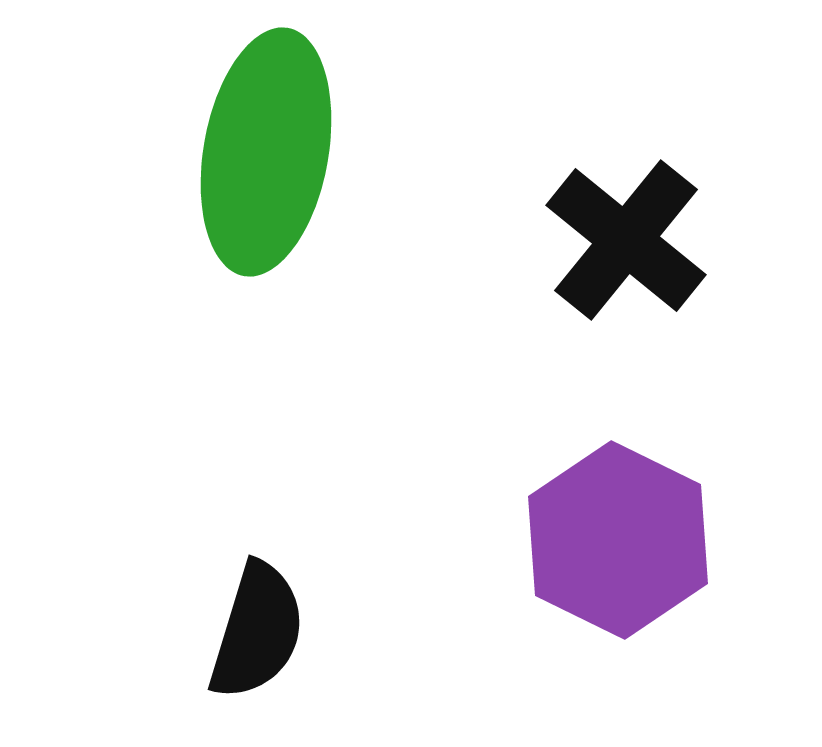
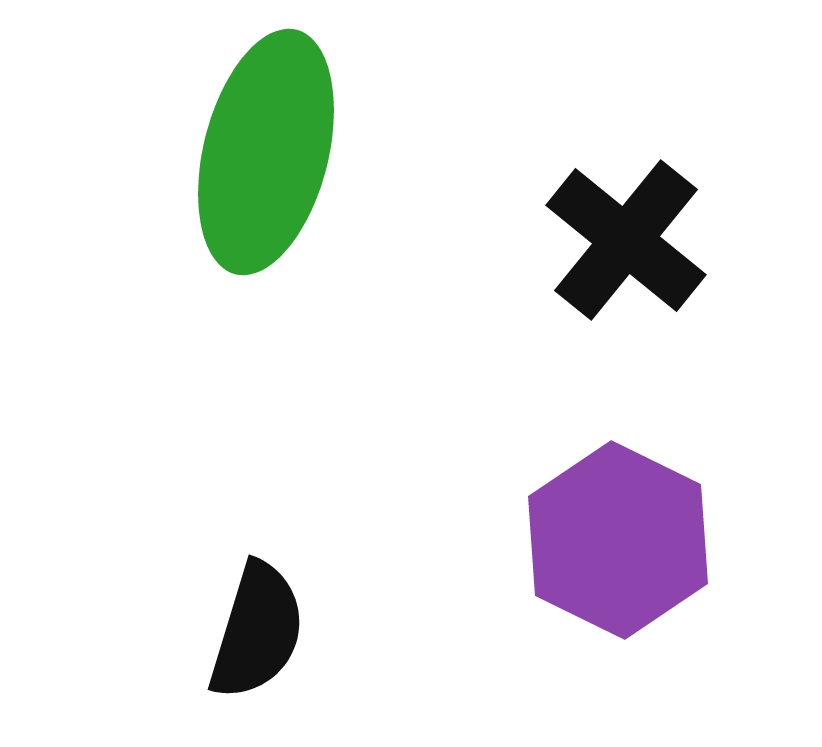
green ellipse: rotated 4 degrees clockwise
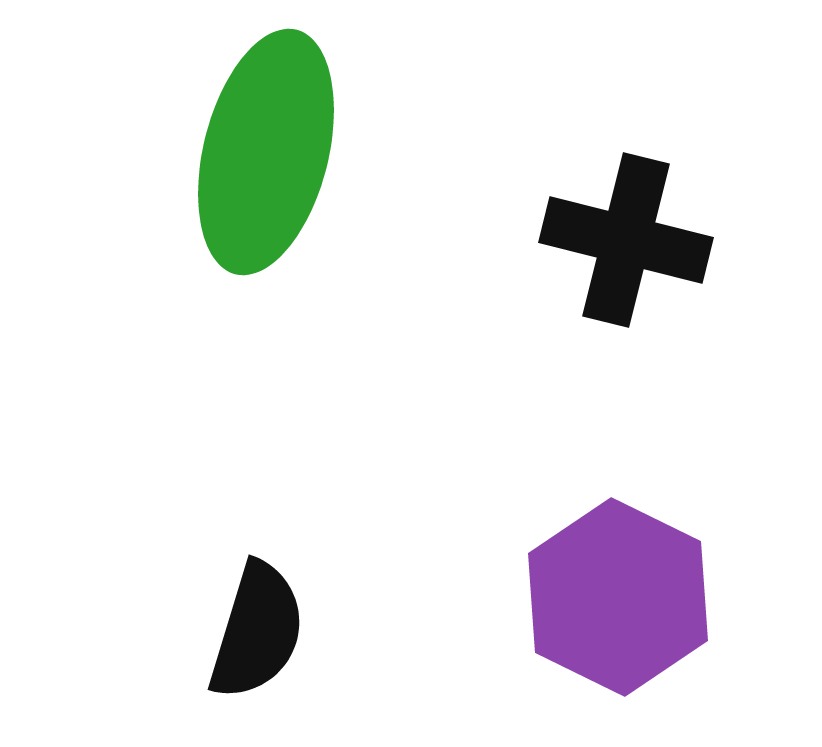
black cross: rotated 25 degrees counterclockwise
purple hexagon: moved 57 px down
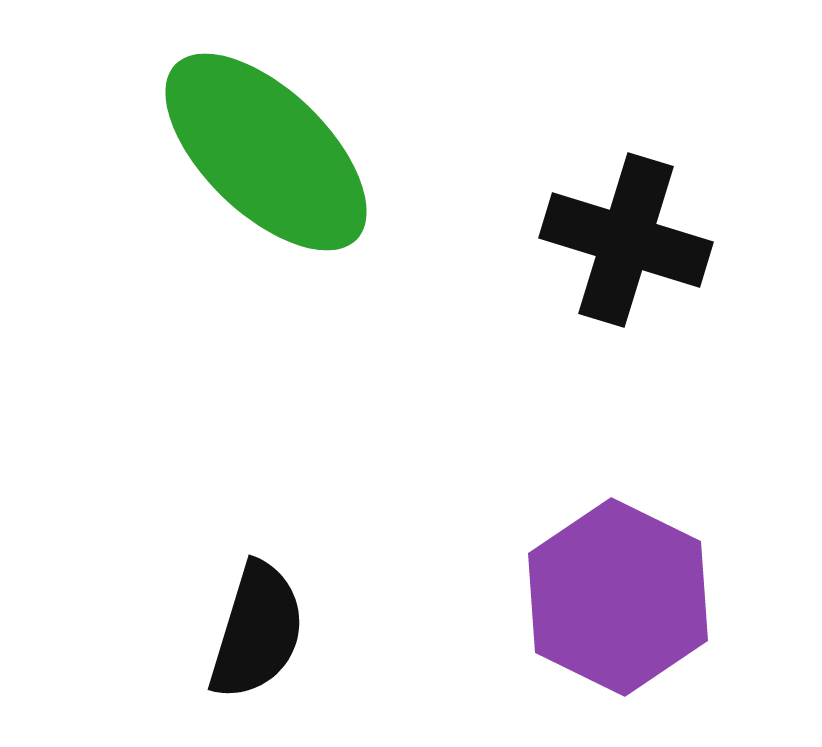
green ellipse: rotated 60 degrees counterclockwise
black cross: rotated 3 degrees clockwise
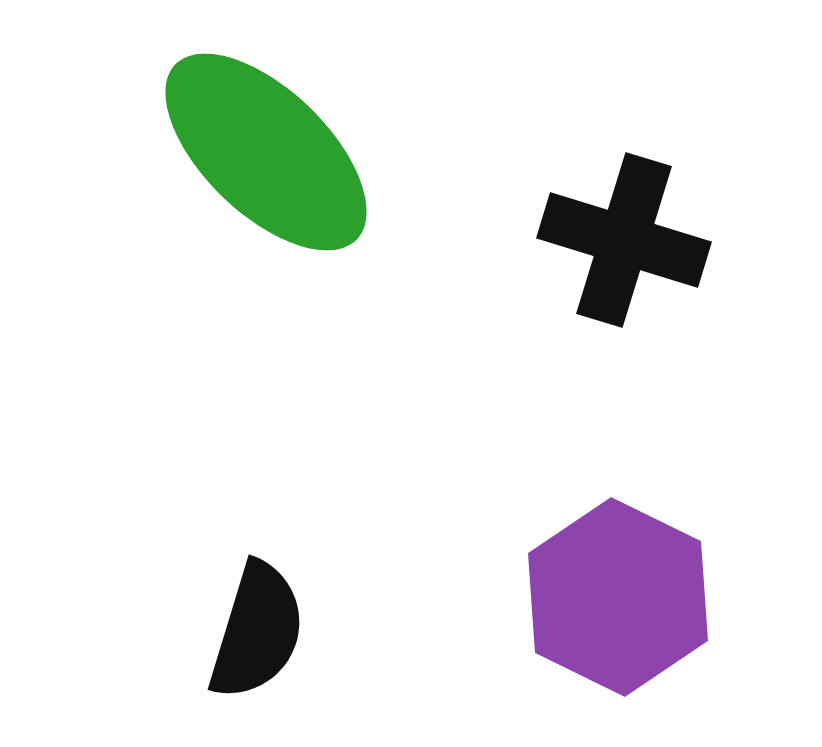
black cross: moved 2 px left
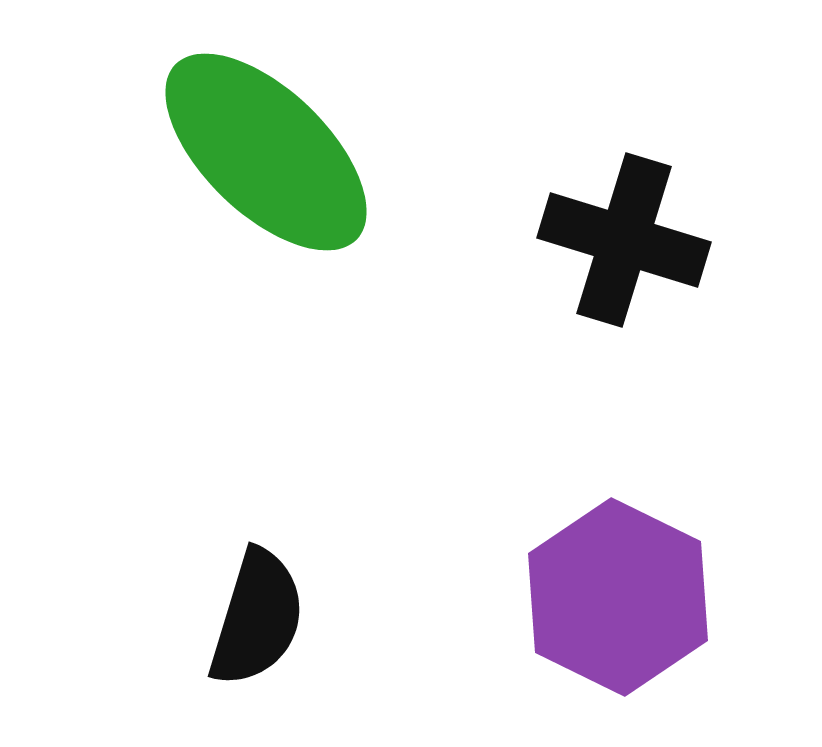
black semicircle: moved 13 px up
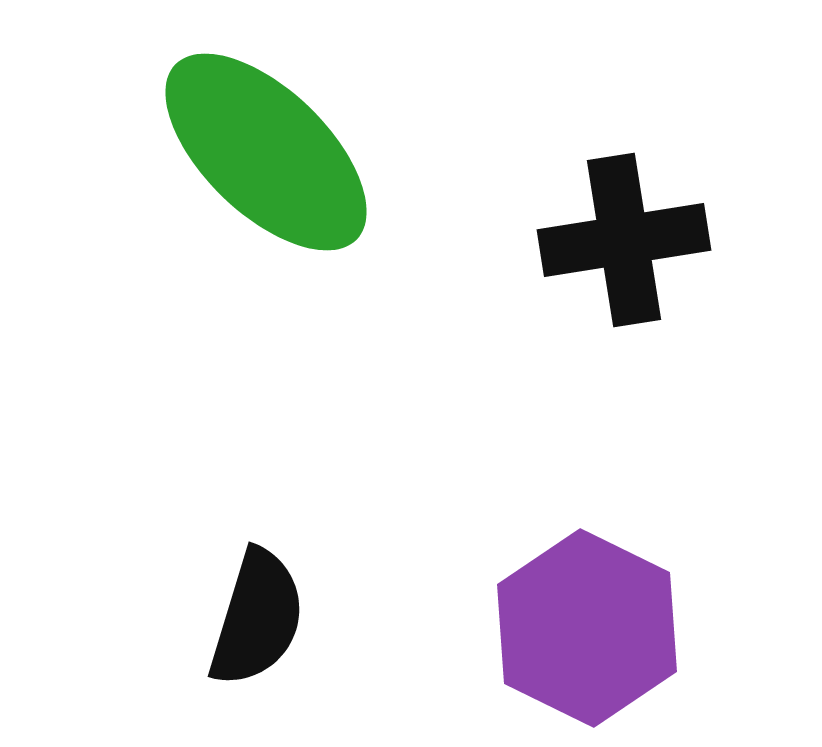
black cross: rotated 26 degrees counterclockwise
purple hexagon: moved 31 px left, 31 px down
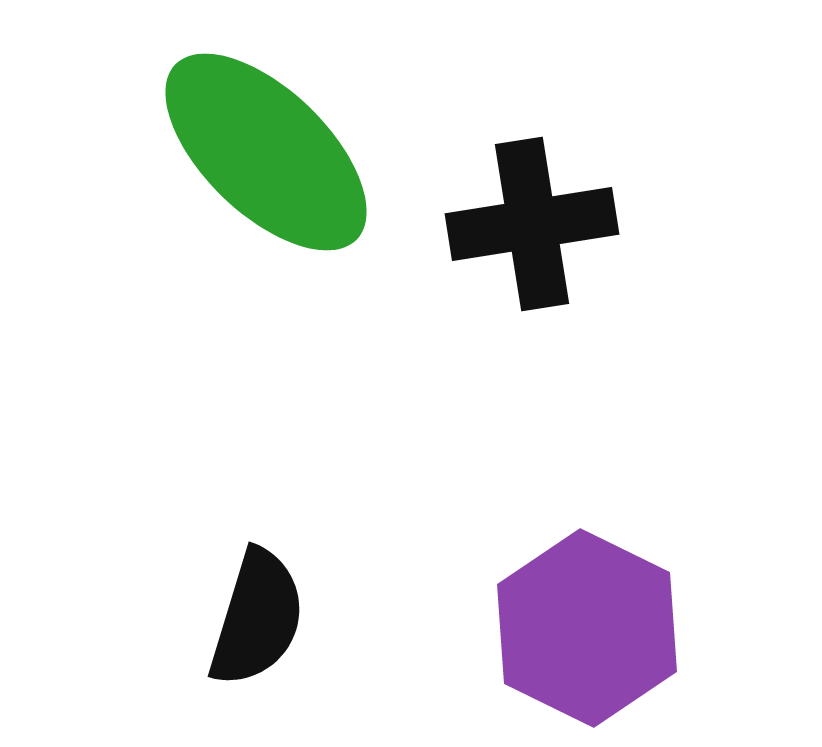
black cross: moved 92 px left, 16 px up
